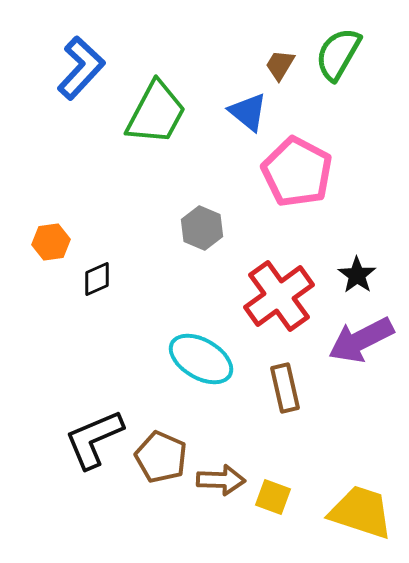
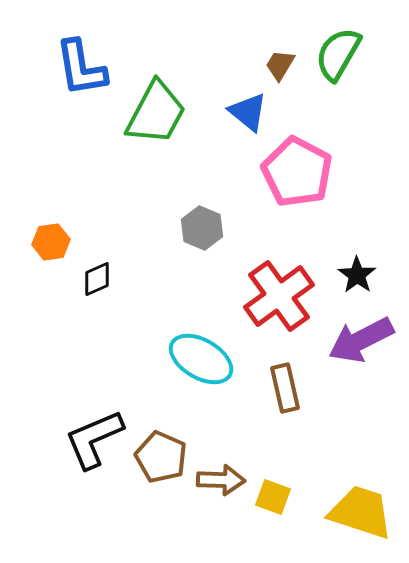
blue L-shape: rotated 128 degrees clockwise
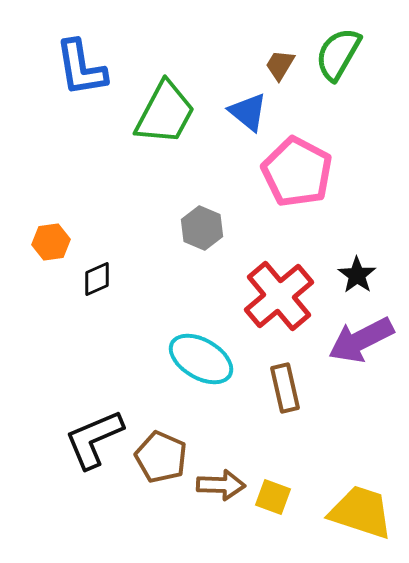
green trapezoid: moved 9 px right
red cross: rotated 4 degrees counterclockwise
brown arrow: moved 5 px down
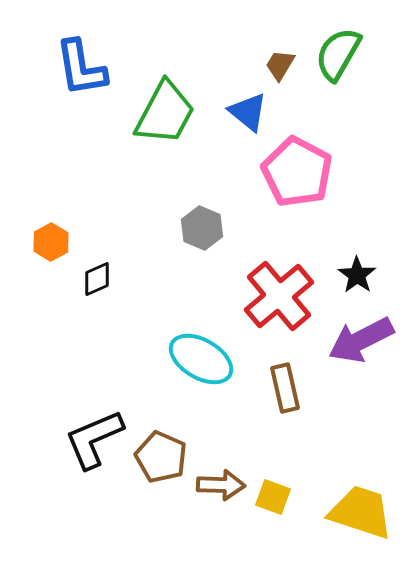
orange hexagon: rotated 21 degrees counterclockwise
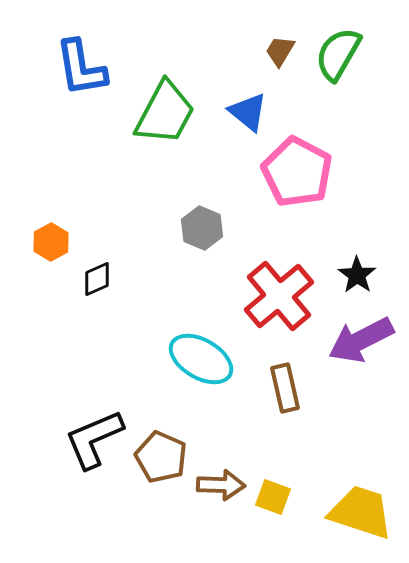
brown trapezoid: moved 14 px up
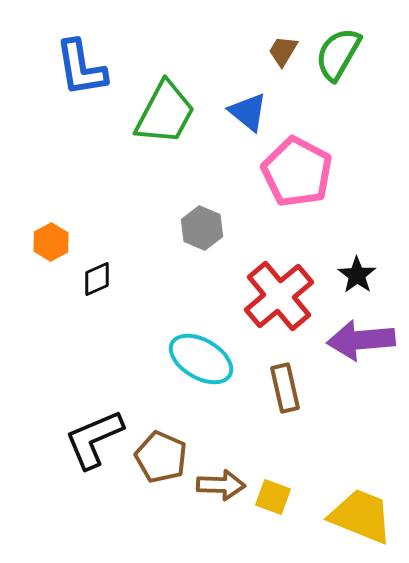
brown trapezoid: moved 3 px right
purple arrow: rotated 22 degrees clockwise
yellow trapezoid: moved 4 px down; rotated 4 degrees clockwise
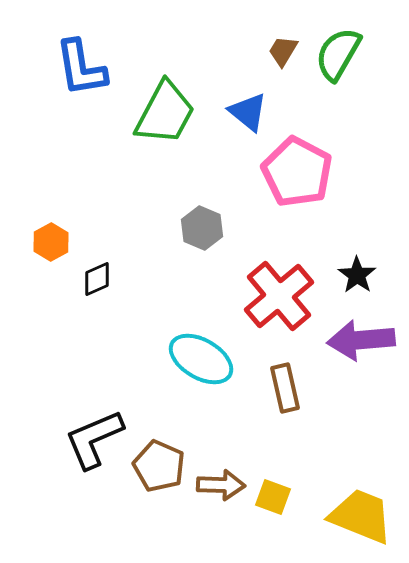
brown pentagon: moved 2 px left, 9 px down
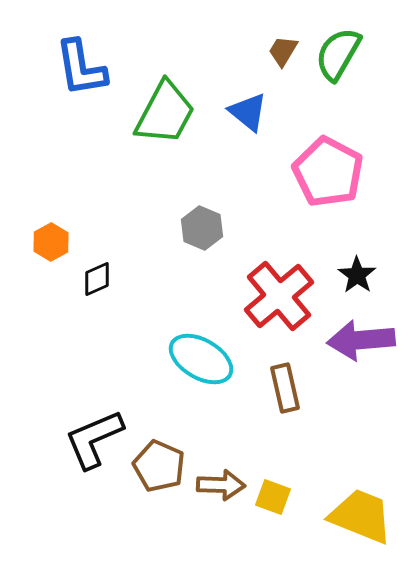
pink pentagon: moved 31 px right
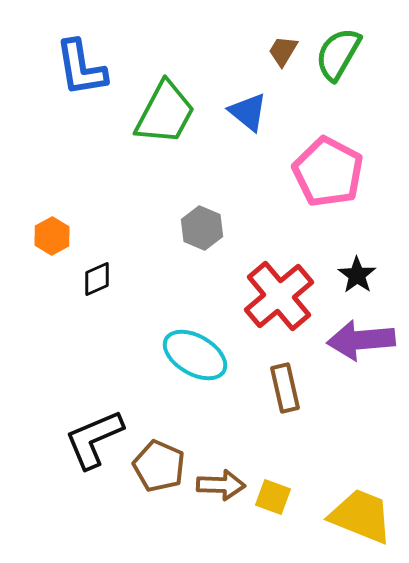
orange hexagon: moved 1 px right, 6 px up
cyan ellipse: moved 6 px left, 4 px up
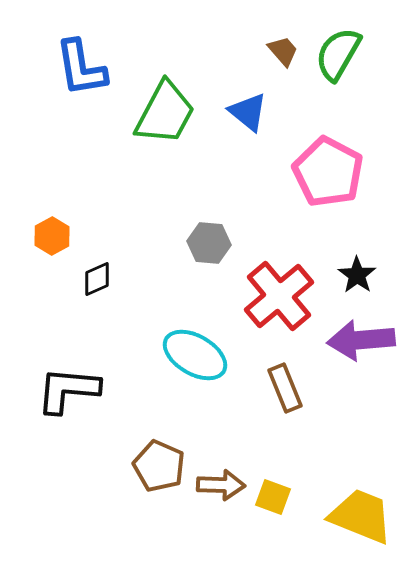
brown trapezoid: rotated 108 degrees clockwise
gray hexagon: moved 7 px right, 15 px down; rotated 18 degrees counterclockwise
brown rectangle: rotated 9 degrees counterclockwise
black L-shape: moved 26 px left, 49 px up; rotated 28 degrees clockwise
